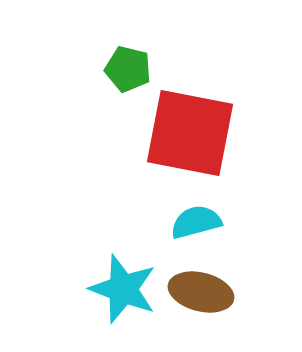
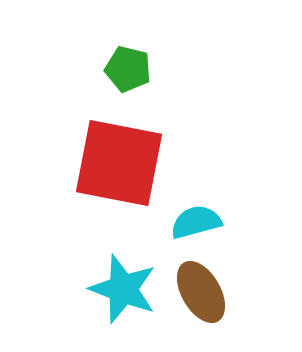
red square: moved 71 px left, 30 px down
brown ellipse: rotated 46 degrees clockwise
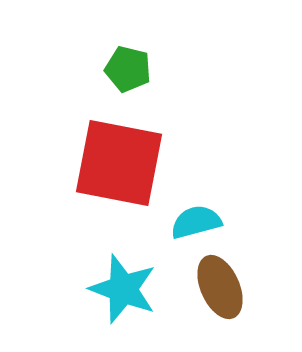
brown ellipse: moved 19 px right, 5 px up; rotated 6 degrees clockwise
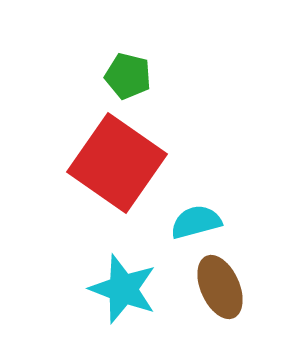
green pentagon: moved 7 px down
red square: moved 2 px left; rotated 24 degrees clockwise
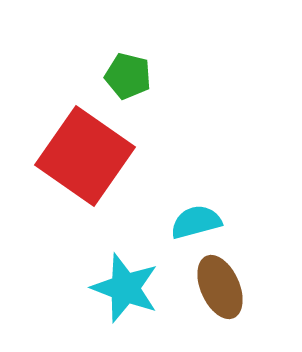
red square: moved 32 px left, 7 px up
cyan star: moved 2 px right, 1 px up
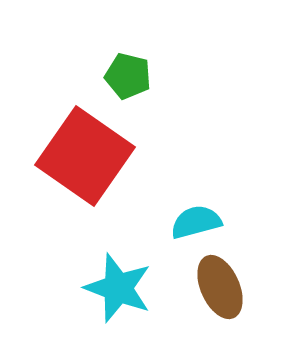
cyan star: moved 7 px left
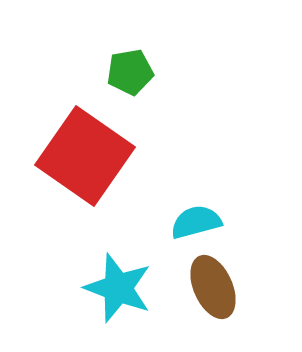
green pentagon: moved 2 px right, 4 px up; rotated 24 degrees counterclockwise
brown ellipse: moved 7 px left
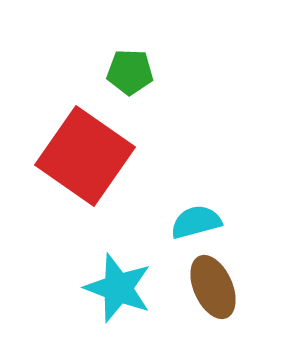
green pentagon: rotated 12 degrees clockwise
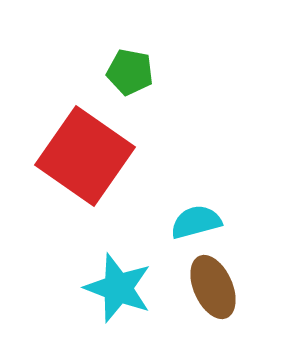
green pentagon: rotated 9 degrees clockwise
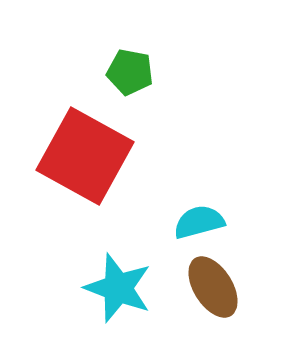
red square: rotated 6 degrees counterclockwise
cyan semicircle: moved 3 px right
brown ellipse: rotated 8 degrees counterclockwise
